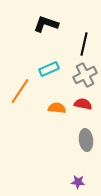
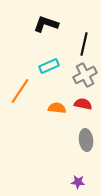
cyan rectangle: moved 3 px up
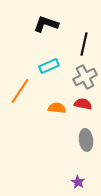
gray cross: moved 2 px down
purple star: rotated 24 degrees clockwise
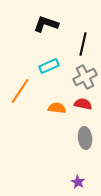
black line: moved 1 px left
gray ellipse: moved 1 px left, 2 px up
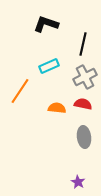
gray ellipse: moved 1 px left, 1 px up
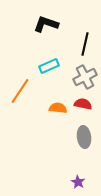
black line: moved 2 px right
orange semicircle: moved 1 px right
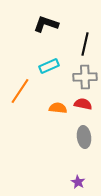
gray cross: rotated 25 degrees clockwise
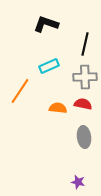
purple star: rotated 16 degrees counterclockwise
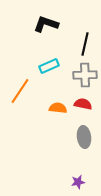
gray cross: moved 2 px up
purple star: rotated 24 degrees counterclockwise
